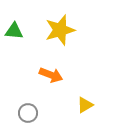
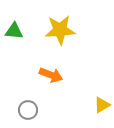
yellow star: rotated 12 degrees clockwise
yellow triangle: moved 17 px right
gray circle: moved 3 px up
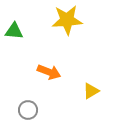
yellow star: moved 7 px right, 10 px up
orange arrow: moved 2 px left, 3 px up
yellow triangle: moved 11 px left, 14 px up
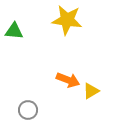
yellow star: rotated 12 degrees clockwise
orange arrow: moved 19 px right, 8 px down
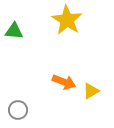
yellow star: rotated 24 degrees clockwise
orange arrow: moved 4 px left, 2 px down
gray circle: moved 10 px left
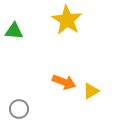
gray circle: moved 1 px right, 1 px up
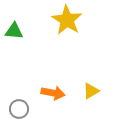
orange arrow: moved 11 px left, 11 px down; rotated 10 degrees counterclockwise
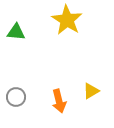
green triangle: moved 2 px right, 1 px down
orange arrow: moved 6 px right, 8 px down; rotated 65 degrees clockwise
gray circle: moved 3 px left, 12 px up
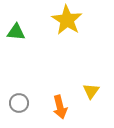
yellow triangle: rotated 24 degrees counterclockwise
gray circle: moved 3 px right, 6 px down
orange arrow: moved 1 px right, 6 px down
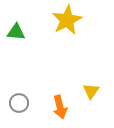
yellow star: rotated 12 degrees clockwise
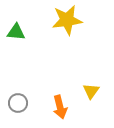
yellow star: rotated 20 degrees clockwise
gray circle: moved 1 px left
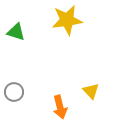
green triangle: rotated 12 degrees clockwise
yellow triangle: rotated 18 degrees counterclockwise
gray circle: moved 4 px left, 11 px up
